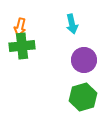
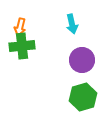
purple circle: moved 2 px left
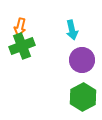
cyan arrow: moved 6 px down
green cross: rotated 15 degrees counterclockwise
green hexagon: rotated 12 degrees counterclockwise
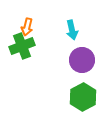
orange arrow: moved 7 px right
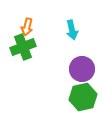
green cross: moved 1 px right, 1 px down
purple circle: moved 9 px down
green hexagon: rotated 16 degrees clockwise
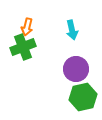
purple circle: moved 6 px left
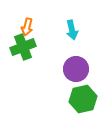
green hexagon: moved 2 px down
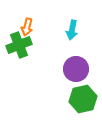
cyan arrow: rotated 24 degrees clockwise
green cross: moved 4 px left, 2 px up
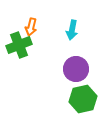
orange arrow: moved 4 px right
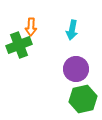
orange arrow: rotated 12 degrees counterclockwise
